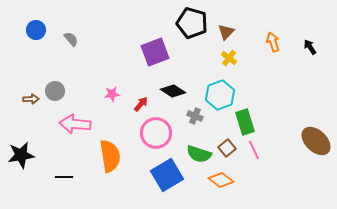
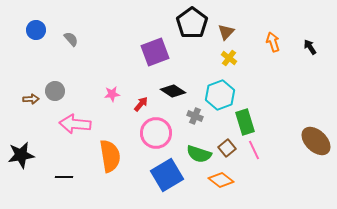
black pentagon: rotated 20 degrees clockwise
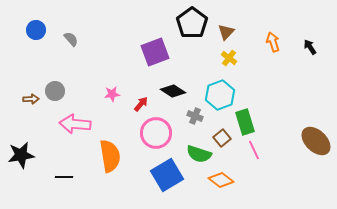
brown square: moved 5 px left, 10 px up
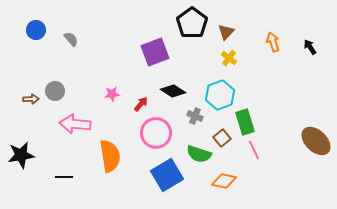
orange diamond: moved 3 px right, 1 px down; rotated 25 degrees counterclockwise
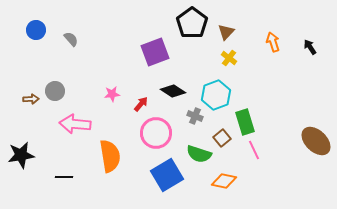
cyan hexagon: moved 4 px left
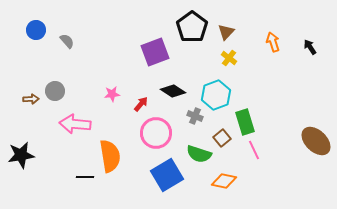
black pentagon: moved 4 px down
gray semicircle: moved 4 px left, 2 px down
black line: moved 21 px right
